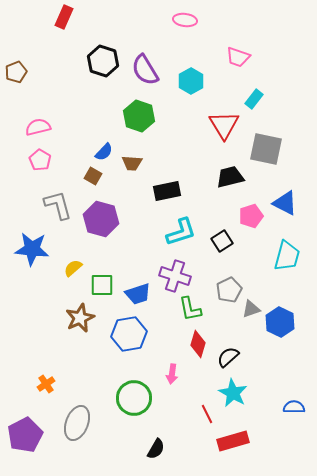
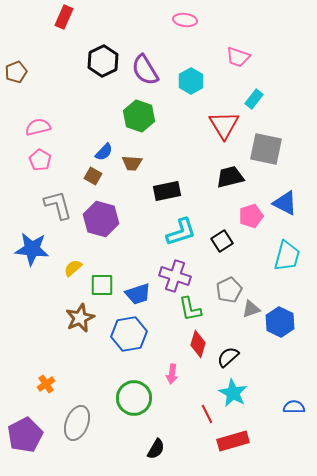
black hexagon at (103, 61): rotated 16 degrees clockwise
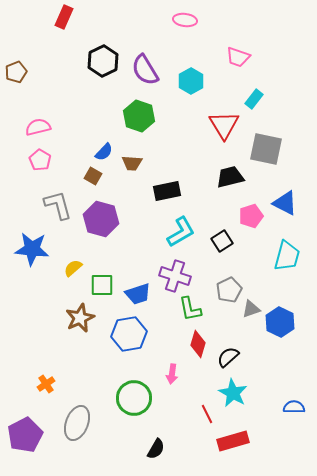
cyan L-shape at (181, 232): rotated 12 degrees counterclockwise
